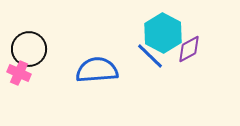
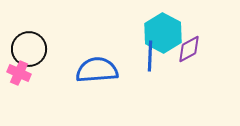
blue line: rotated 48 degrees clockwise
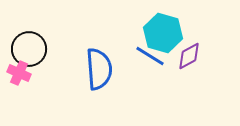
cyan hexagon: rotated 12 degrees counterclockwise
purple diamond: moved 7 px down
blue line: rotated 60 degrees counterclockwise
blue semicircle: moved 2 px right, 1 px up; rotated 90 degrees clockwise
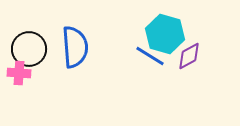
cyan hexagon: moved 2 px right, 1 px down
blue semicircle: moved 24 px left, 22 px up
pink cross: rotated 20 degrees counterclockwise
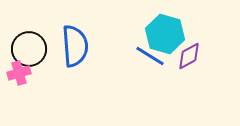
blue semicircle: moved 1 px up
pink cross: rotated 20 degrees counterclockwise
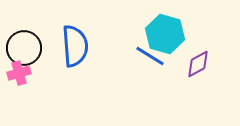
black circle: moved 5 px left, 1 px up
purple diamond: moved 9 px right, 8 px down
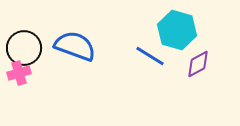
cyan hexagon: moved 12 px right, 4 px up
blue semicircle: rotated 66 degrees counterclockwise
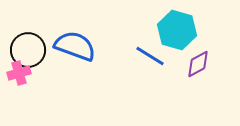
black circle: moved 4 px right, 2 px down
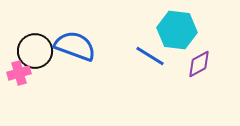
cyan hexagon: rotated 9 degrees counterclockwise
black circle: moved 7 px right, 1 px down
purple diamond: moved 1 px right
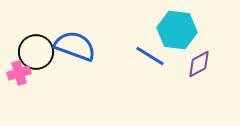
black circle: moved 1 px right, 1 px down
